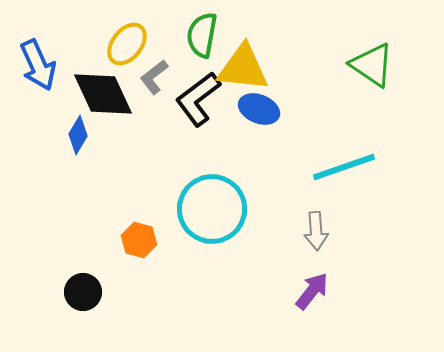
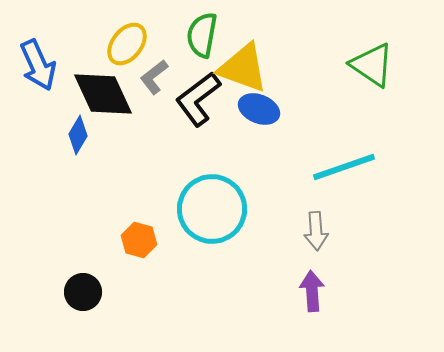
yellow triangle: rotated 14 degrees clockwise
purple arrow: rotated 42 degrees counterclockwise
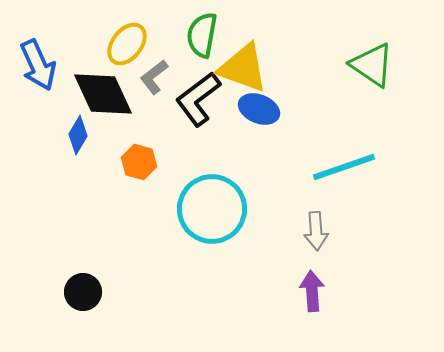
orange hexagon: moved 78 px up
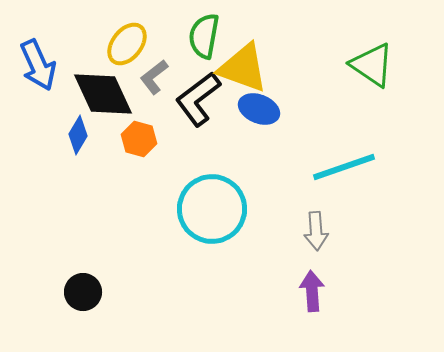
green semicircle: moved 2 px right, 1 px down
orange hexagon: moved 23 px up
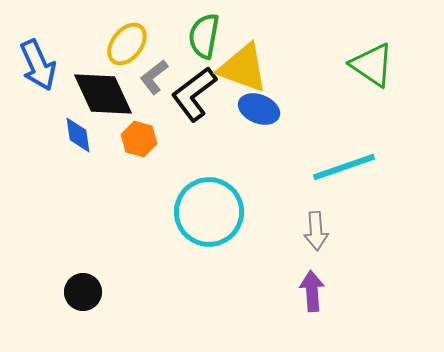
black L-shape: moved 4 px left, 5 px up
blue diamond: rotated 39 degrees counterclockwise
cyan circle: moved 3 px left, 3 px down
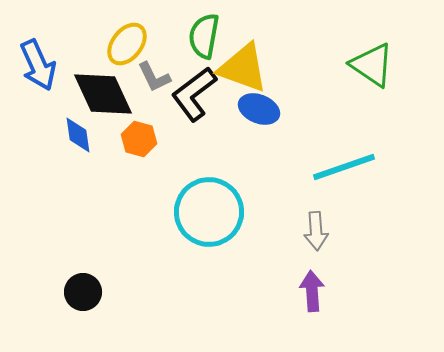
gray L-shape: rotated 78 degrees counterclockwise
